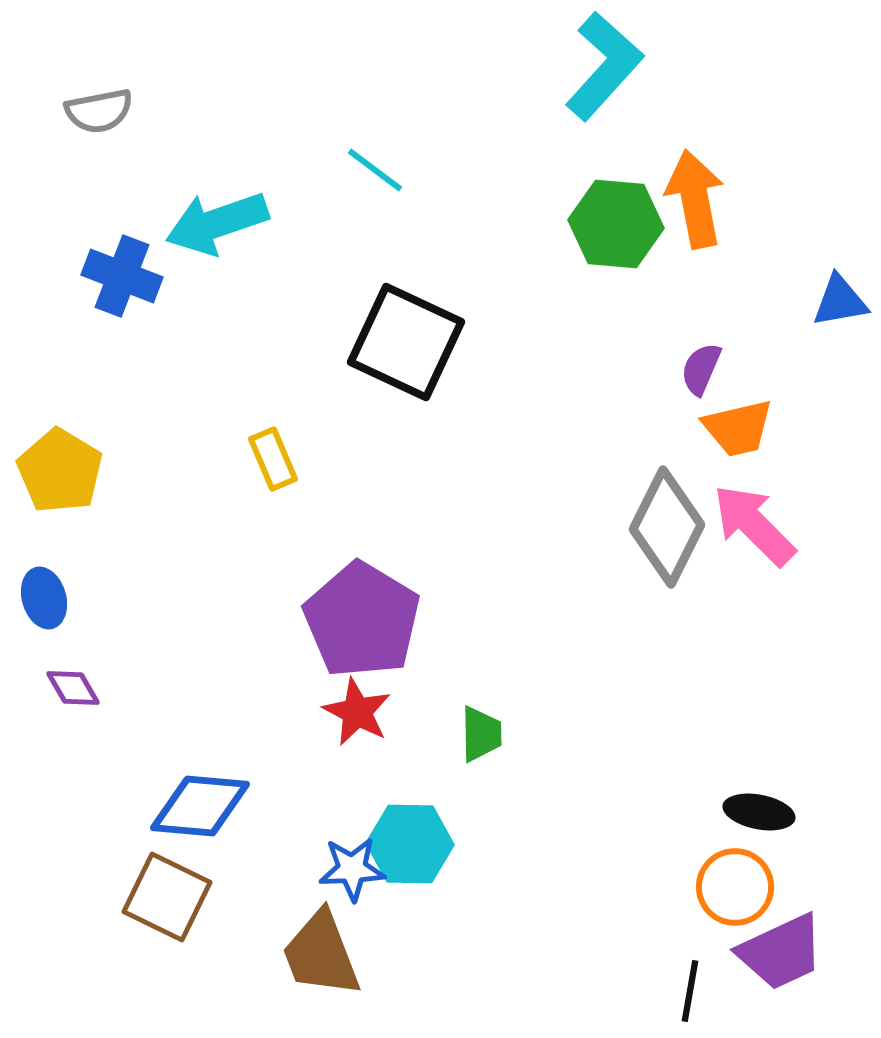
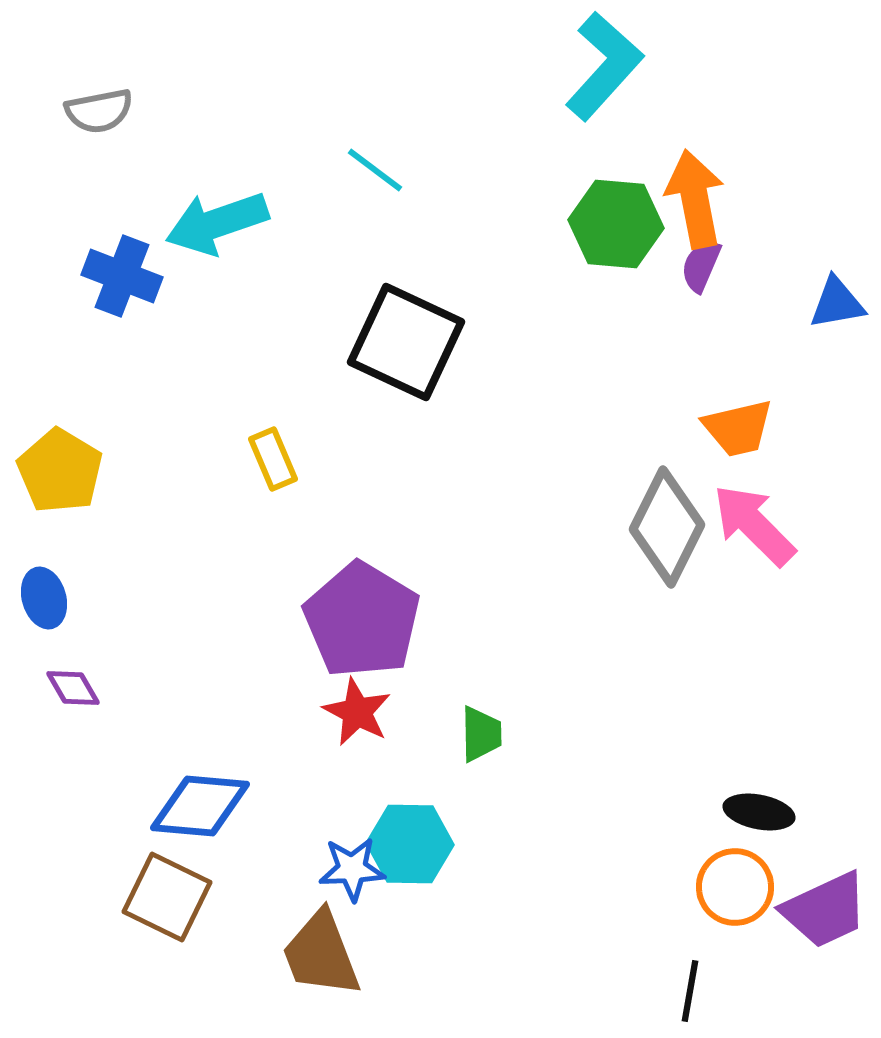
blue triangle: moved 3 px left, 2 px down
purple semicircle: moved 103 px up
purple trapezoid: moved 44 px right, 42 px up
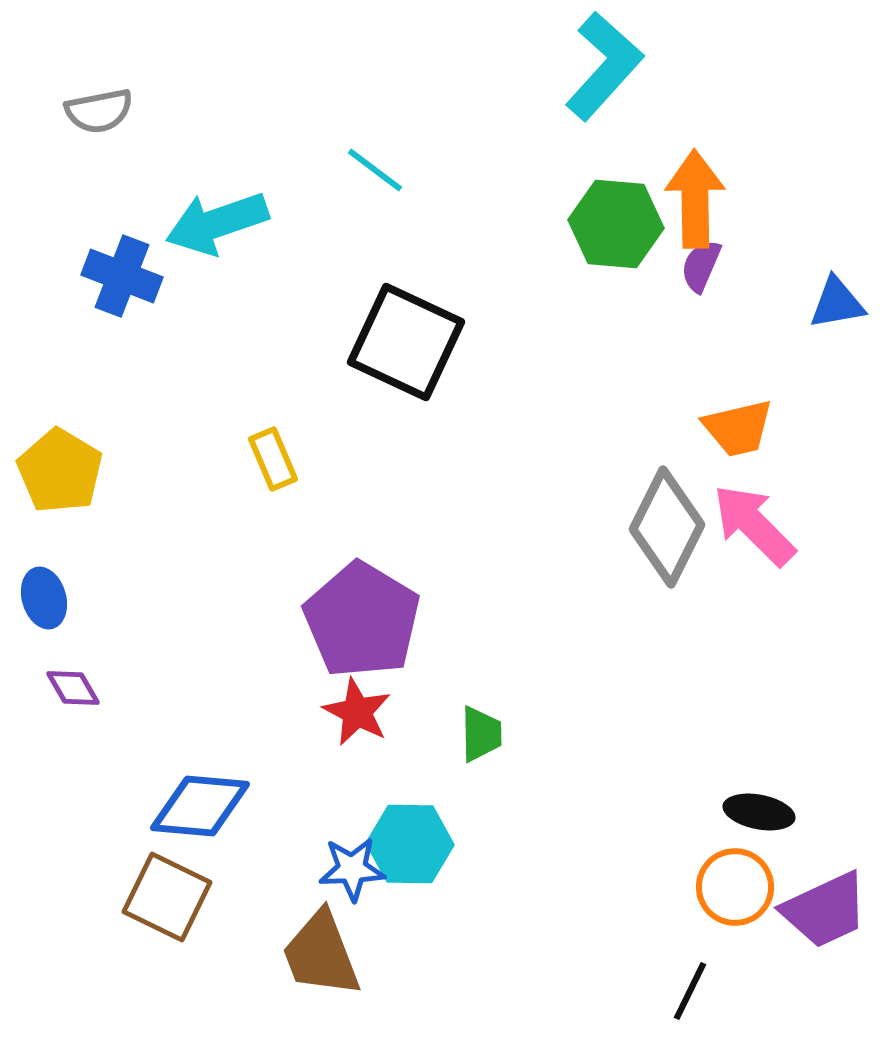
orange arrow: rotated 10 degrees clockwise
black line: rotated 16 degrees clockwise
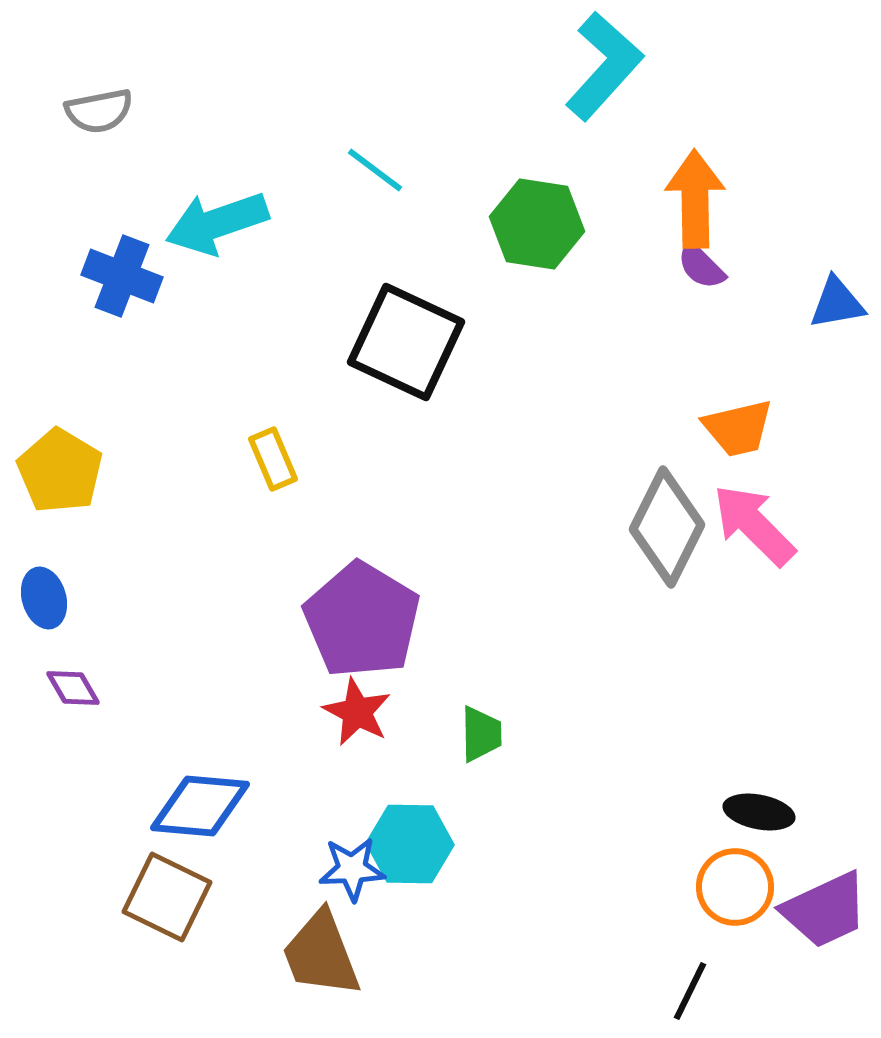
green hexagon: moved 79 px left; rotated 4 degrees clockwise
purple semicircle: rotated 68 degrees counterclockwise
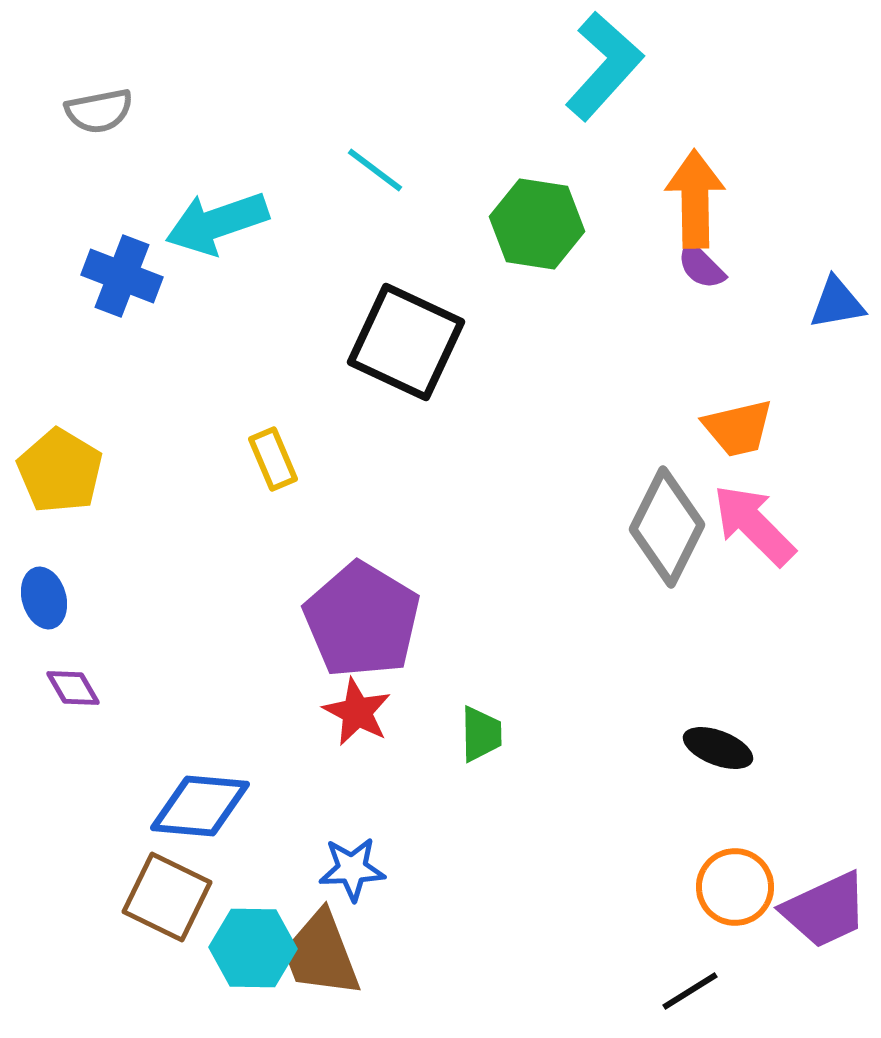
black ellipse: moved 41 px left, 64 px up; rotated 10 degrees clockwise
cyan hexagon: moved 157 px left, 104 px down
black line: rotated 32 degrees clockwise
